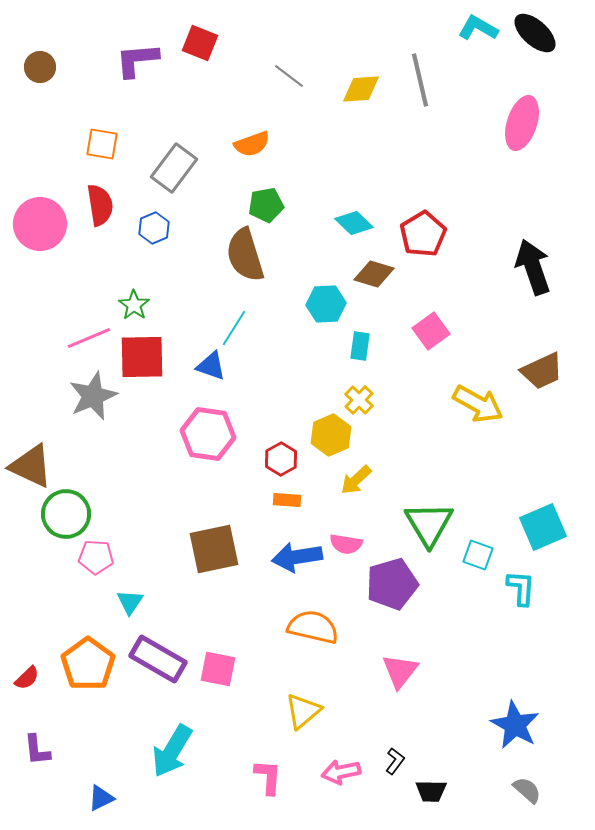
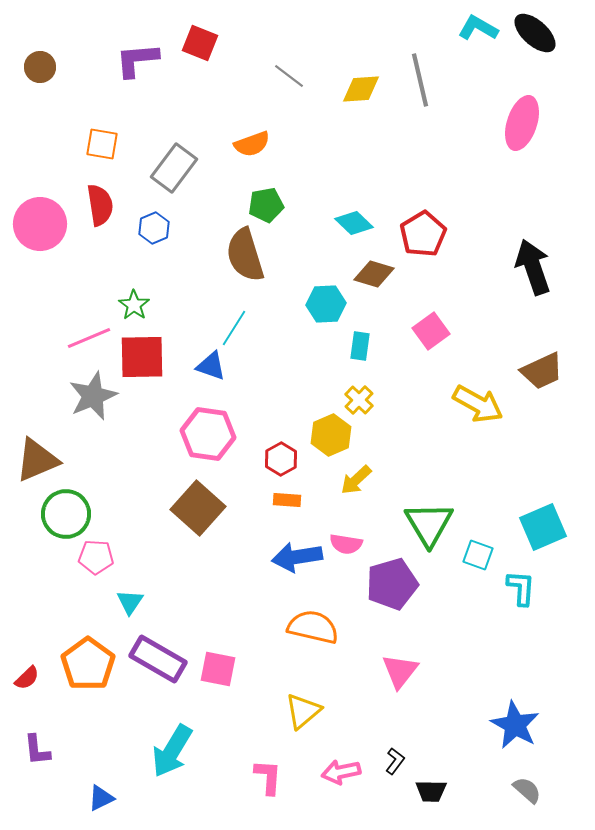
brown triangle at (31, 466): moved 6 px right, 6 px up; rotated 48 degrees counterclockwise
brown square at (214, 549): moved 16 px left, 41 px up; rotated 36 degrees counterclockwise
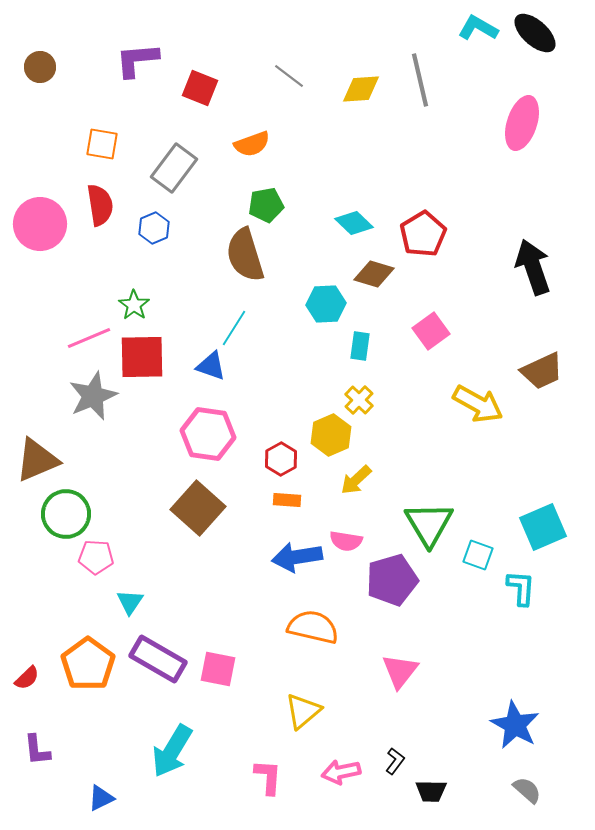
red square at (200, 43): moved 45 px down
pink semicircle at (346, 544): moved 3 px up
purple pentagon at (392, 584): moved 4 px up
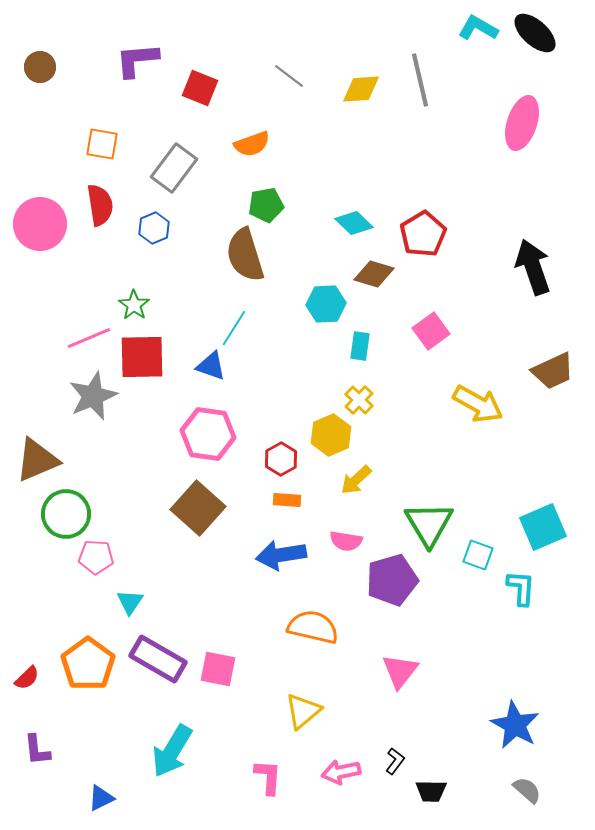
brown trapezoid at (542, 371): moved 11 px right
blue arrow at (297, 557): moved 16 px left, 2 px up
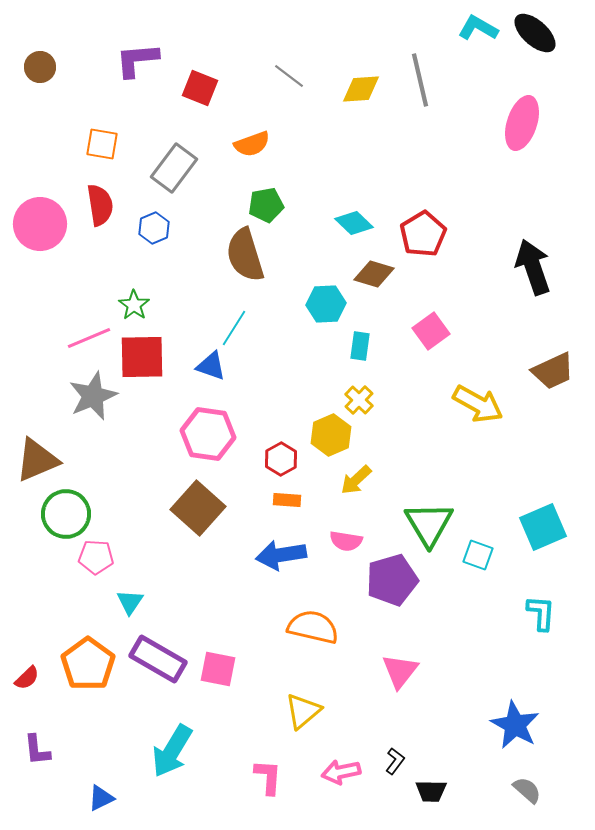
cyan L-shape at (521, 588): moved 20 px right, 25 px down
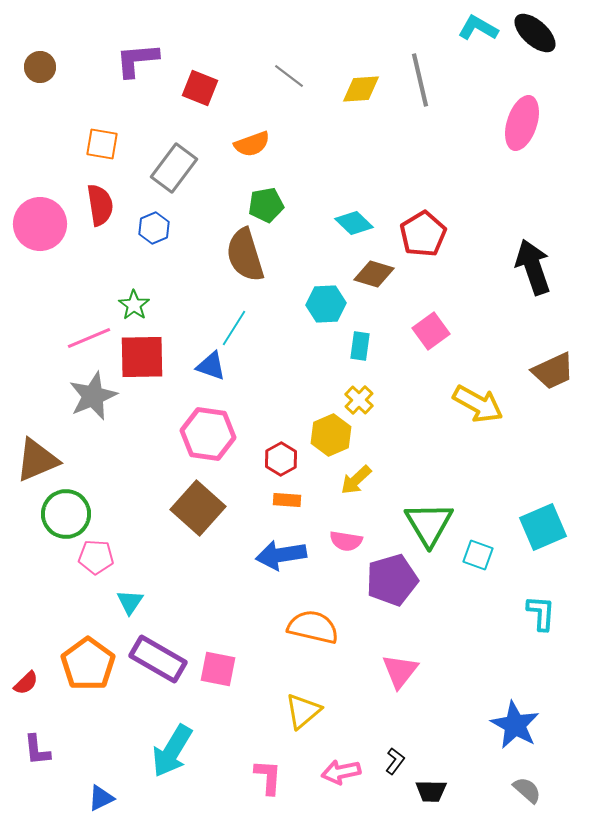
red semicircle at (27, 678): moved 1 px left, 5 px down
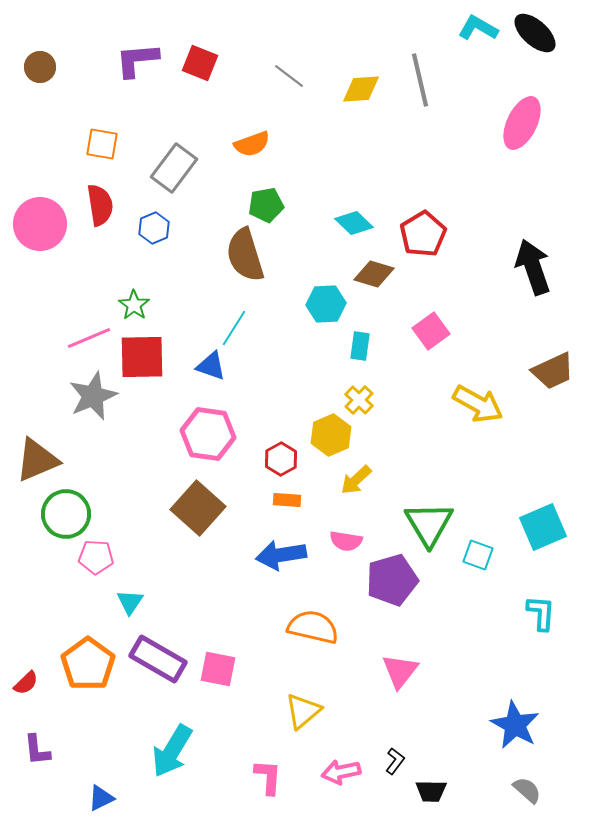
red square at (200, 88): moved 25 px up
pink ellipse at (522, 123): rotated 8 degrees clockwise
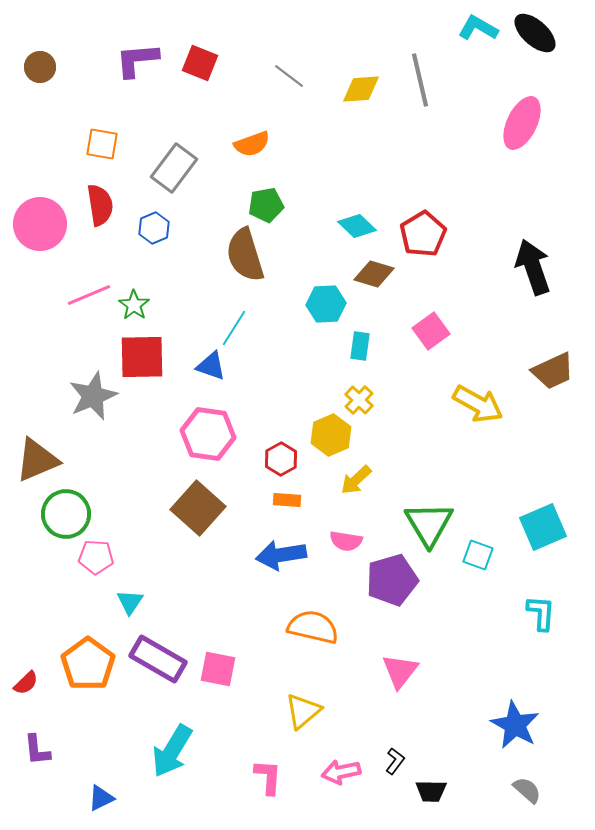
cyan diamond at (354, 223): moved 3 px right, 3 px down
pink line at (89, 338): moved 43 px up
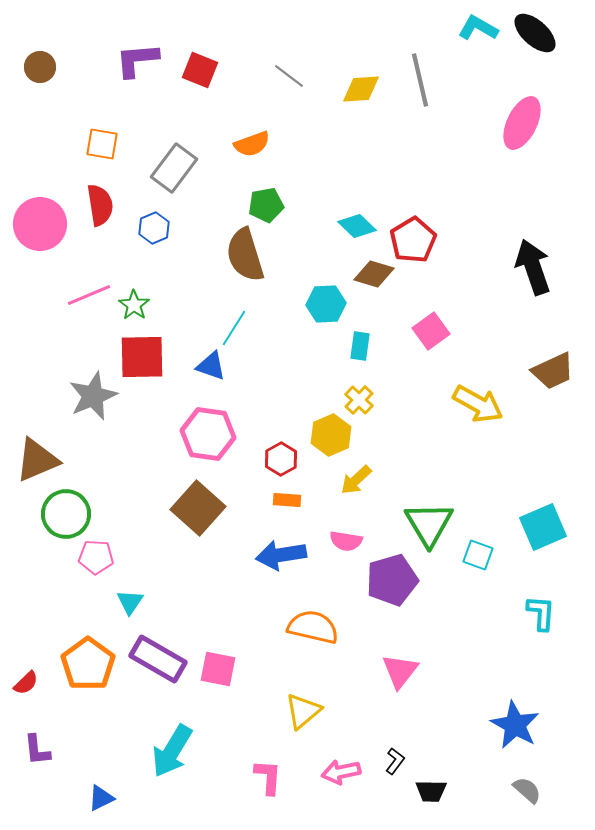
red square at (200, 63): moved 7 px down
red pentagon at (423, 234): moved 10 px left, 6 px down
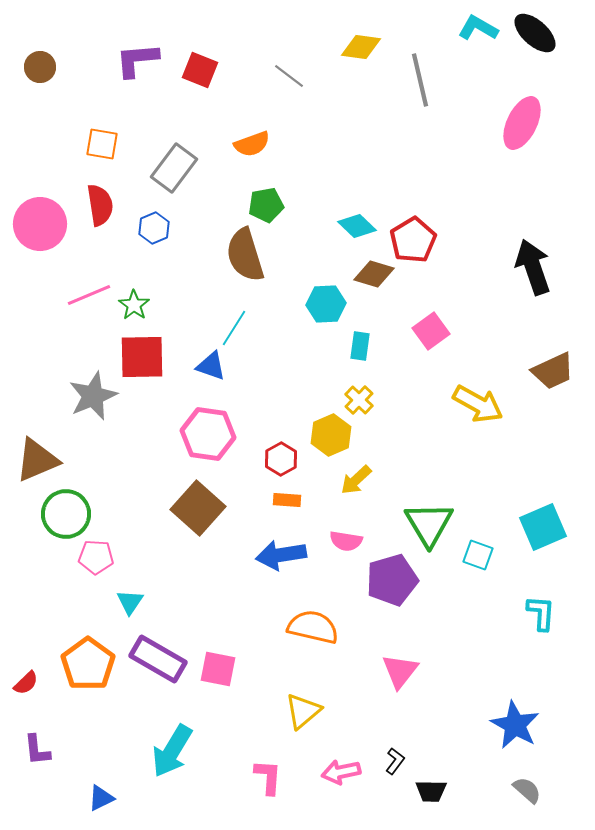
yellow diamond at (361, 89): moved 42 px up; rotated 12 degrees clockwise
